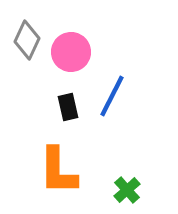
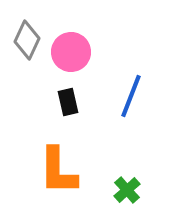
blue line: moved 19 px right; rotated 6 degrees counterclockwise
black rectangle: moved 5 px up
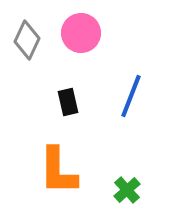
pink circle: moved 10 px right, 19 px up
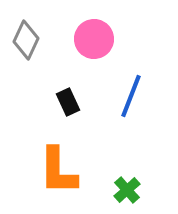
pink circle: moved 13 px right, 6 px down
gray diamond: moved 1 px left
black rectangle: rotated 12 degrees counterclockwise
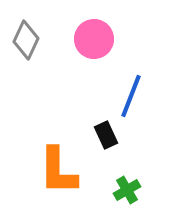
black rectangle: moved 38 px right, 33 px down
green cross: rotated 12 degrees clockwise
